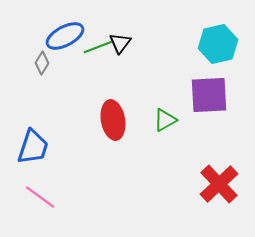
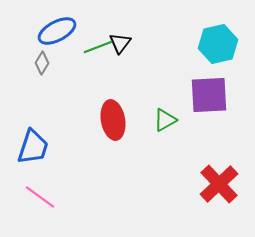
blue ellipse: moved 8 px left, 5 px up
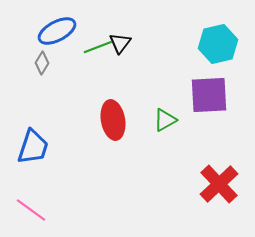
pink line: moved 9 px left, 13 px down
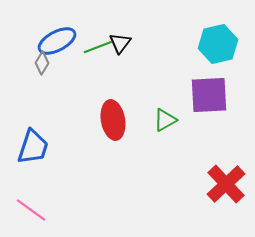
blue ellipse: moved 10 px down
red cross: moved 7 px right
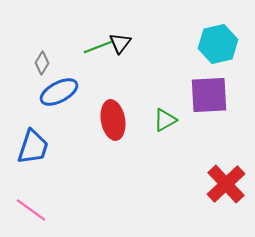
blue ellipse: moved 2 px right, 51 px down
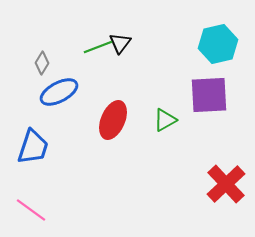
red ellipse: rotated 33 degrees clockwise
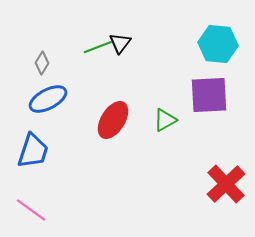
cyan hexagon: rotated 18 degrees clockwise
blue ellipse: moved 11 px left, 7 px down
red ellipse: rotated 9 degrees clockwise
blue trapezoid: moved 4 px down
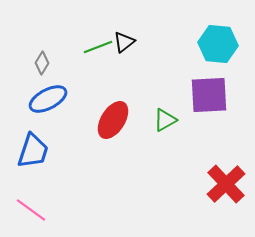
black triangle: moved 4 px right, 1 px up; rotated 15 degrees clockwise
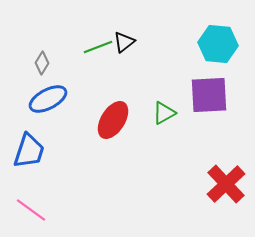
green triangle: moved 1 px left, 7 px up
blue trapezoid: moved 4 px left
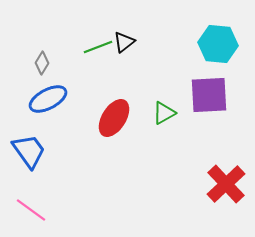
red ellipse: moved 1 px right, 2 px up
blue trapezoid: rotated 54 degrees counterclockwise
